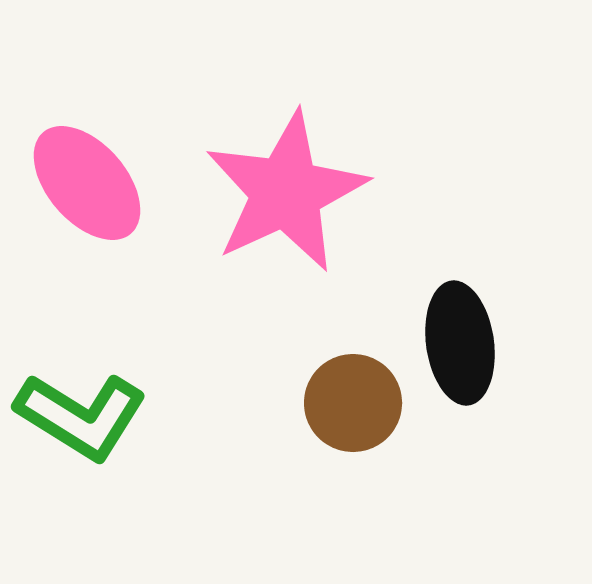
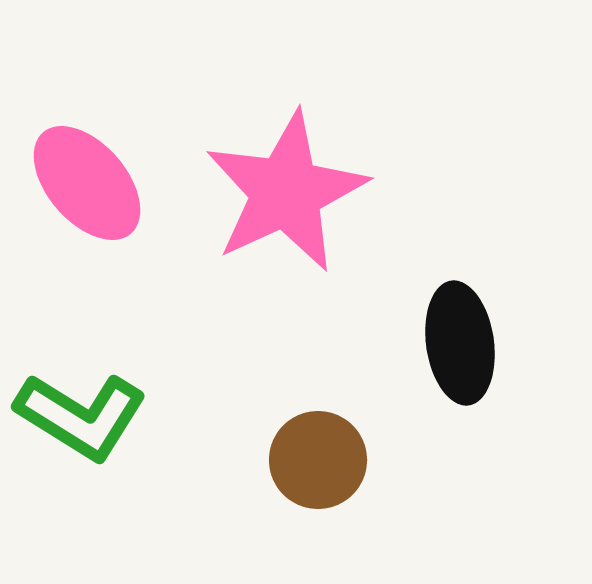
brown circle: moved 35 px left, 57 px down
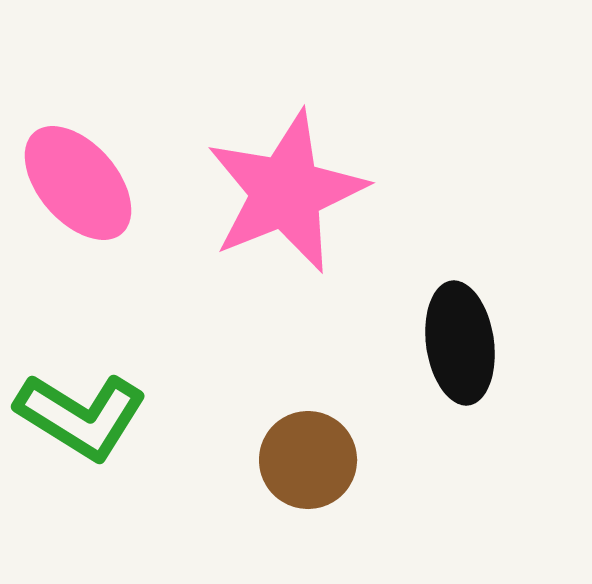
pink ellipse: moved 9 px left
pink star: rotated 3 degrees clockwise
brown circle: moved 10 px left
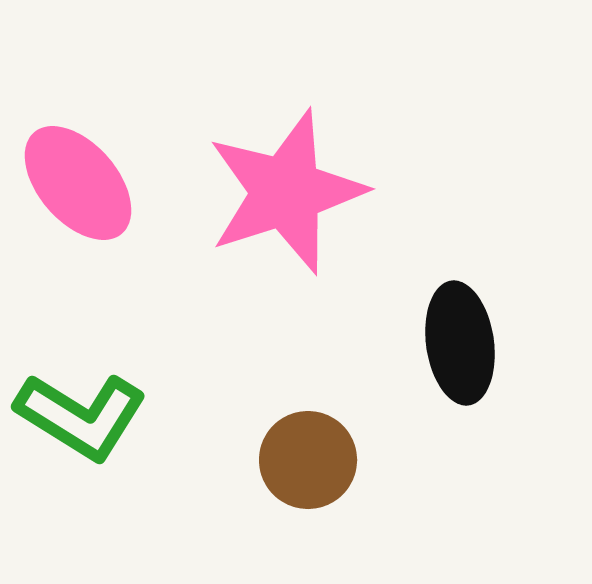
pink star: rotated 4 degrees clockwise
